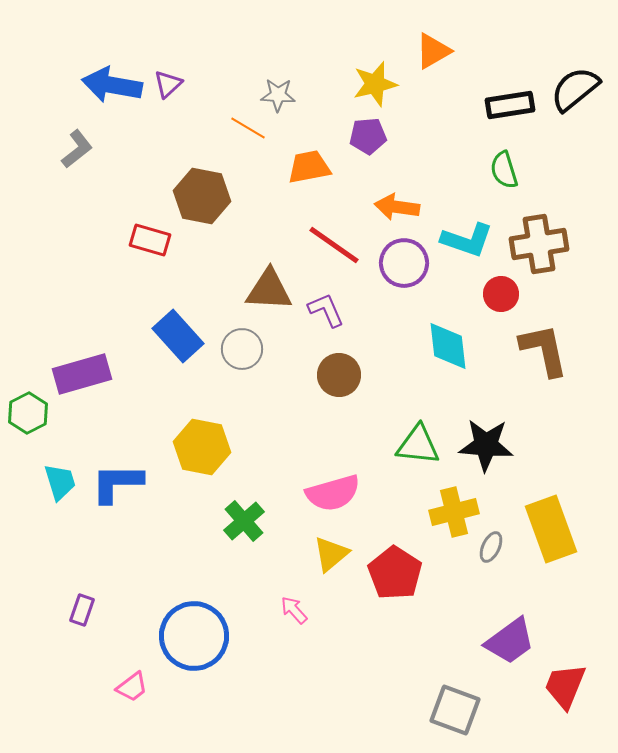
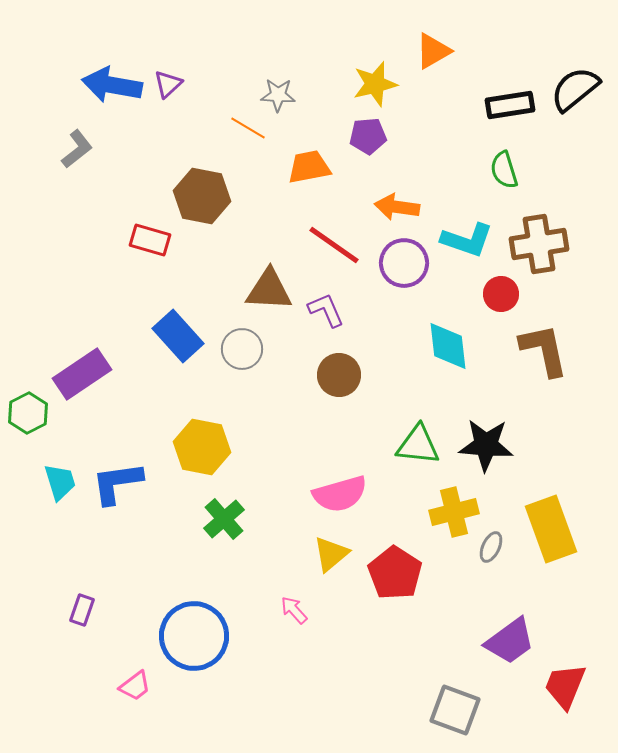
purple rectangle at (82, 374): rotated 18 degrees counterclockwise
blue L-shape at (117, 483): rotated 8 degrees counterclockwise
pink semicircle at (333, 493): moved 7 px right, 1 px down
green cross at (244, 521): moved 20 px left, 2 px up
pink trapezoid at (132, 687): moved 3 px right, 1 px up
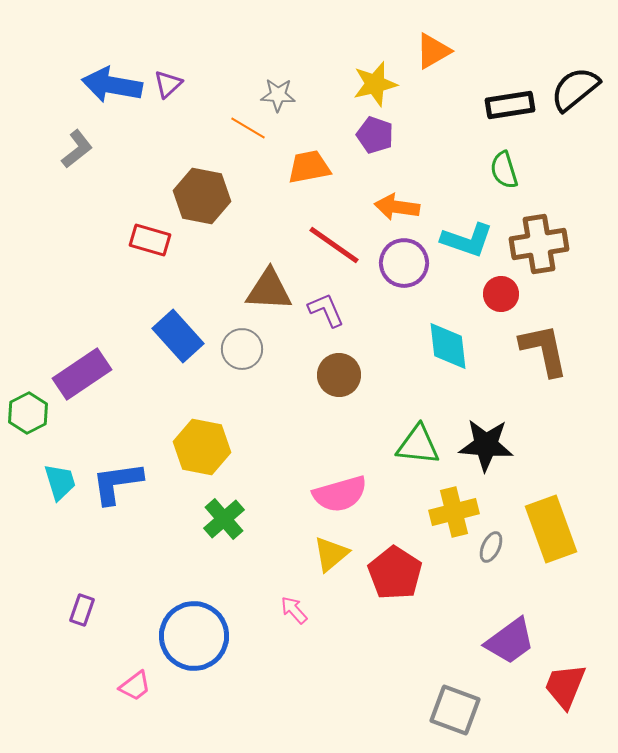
purple pentagon at (368, 136): moved 7 px right, 1 px up; rotated 24 degrees clockwise
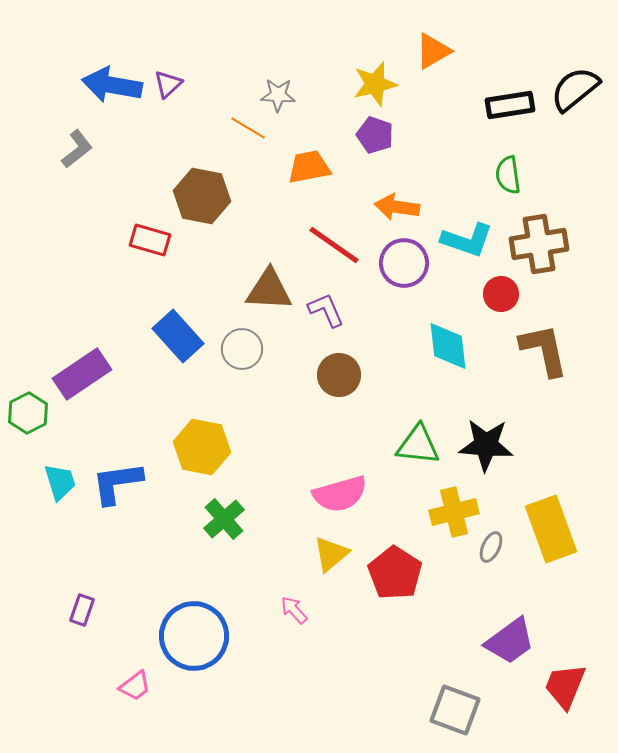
green semicircle at (504, 170): moved 4 px right, 5 px down; rotated 9 degrees clockwise
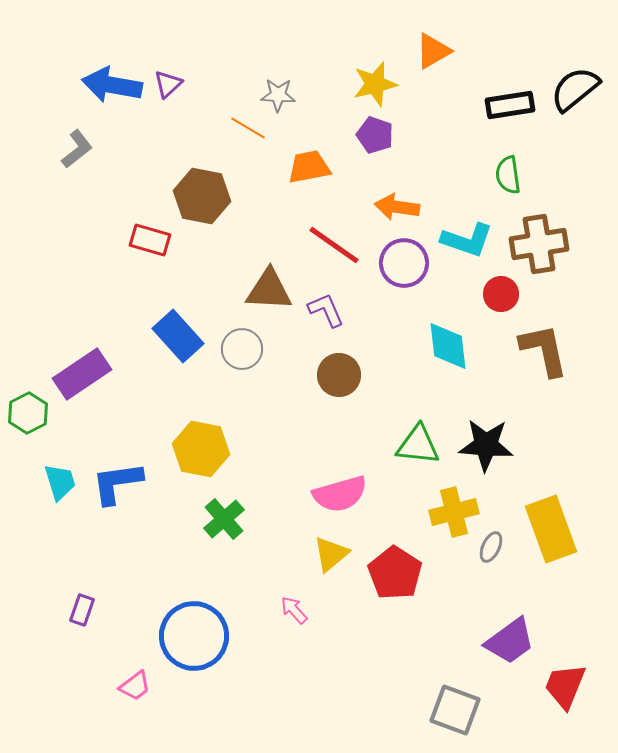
yellow hexagon at (202, 447): moved 1 px left, 2 px down
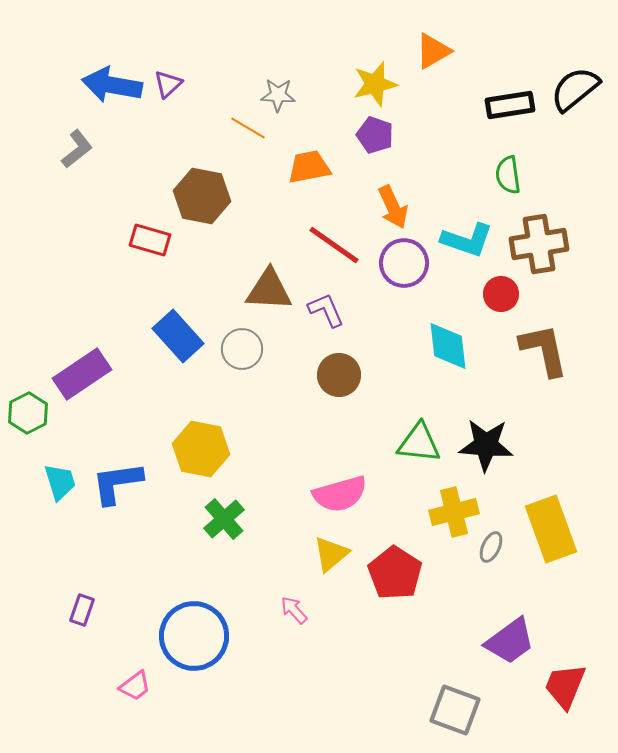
orange arrow at (397, 207): moved 4 px left; rotated 123 degrees counterclockwise
green triangle at (418, 445): moved 1 px right, 2 px up
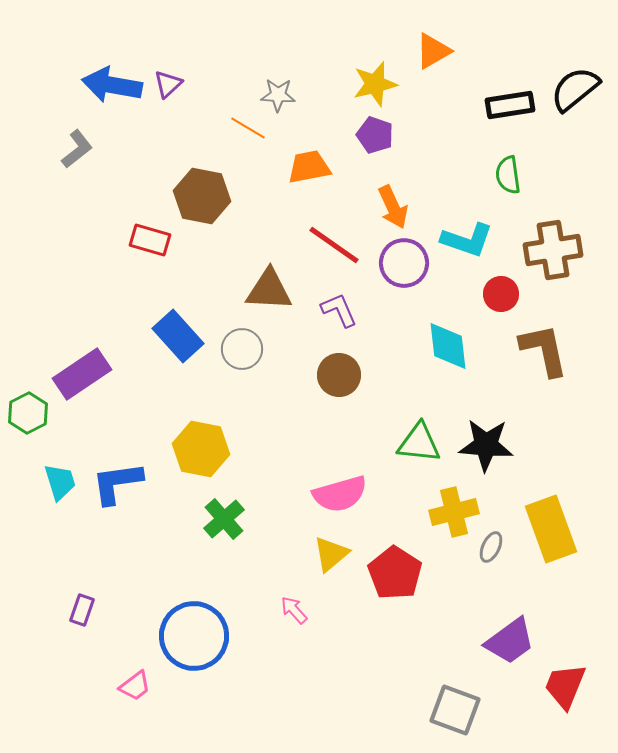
brown cross at (539, 244): moved 14 px right, 6 px down
purple L-shape at (326, 310): moved 13 px right
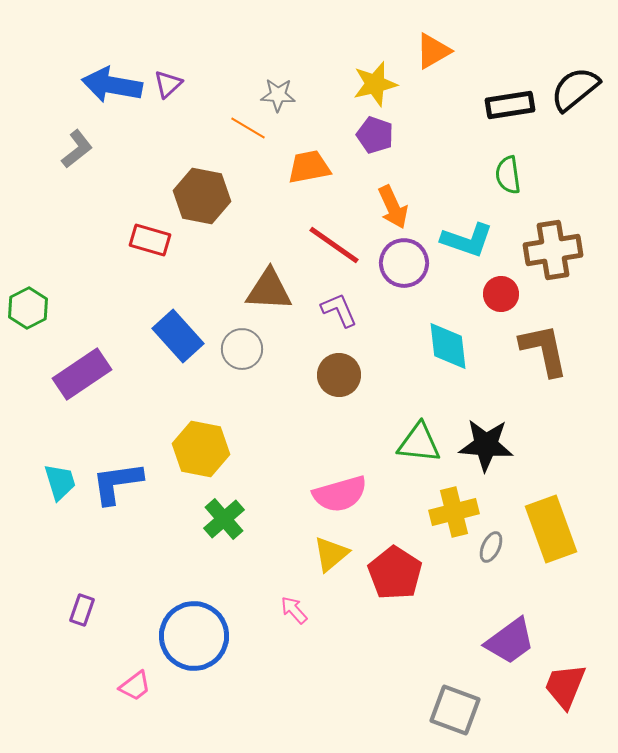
green hexagon at (28, 413): moved 105 px up
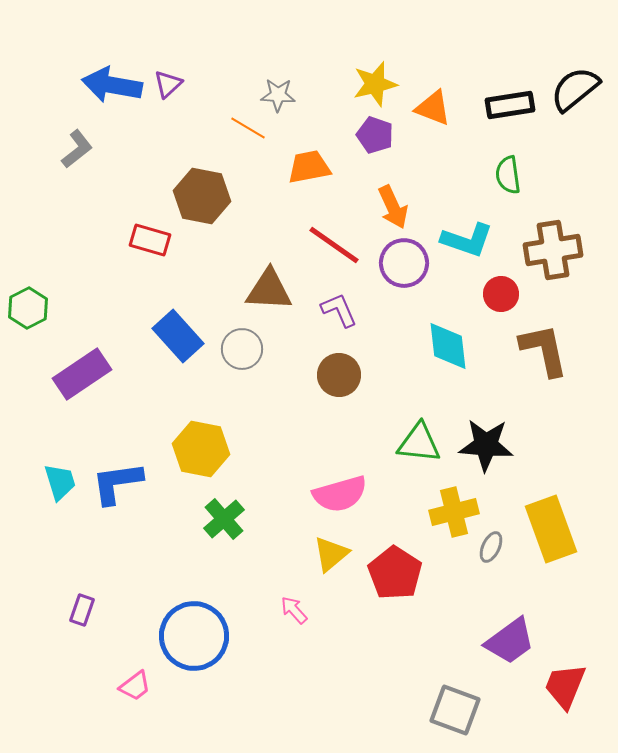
orange triangle at (433, 51): moved 57 px down; rotated 51 degrees clockwise
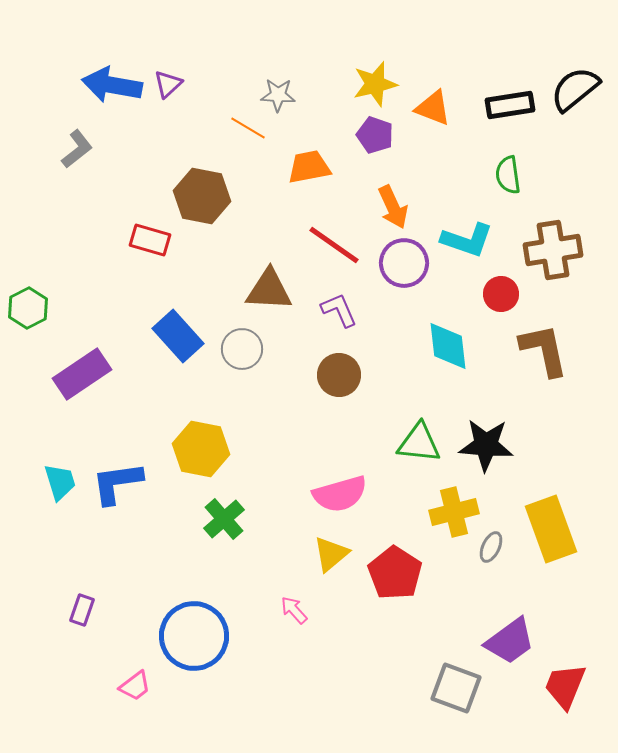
gray square at (455, 710): moved 1 px right, 22 px up
